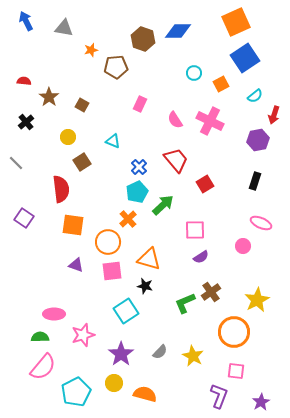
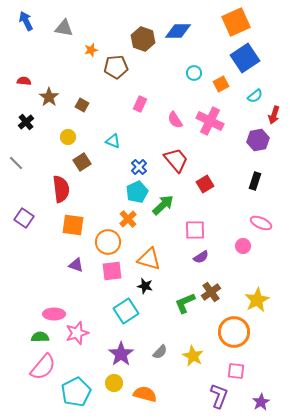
pink star at (83, 335): moved 6 px left, 2 px up
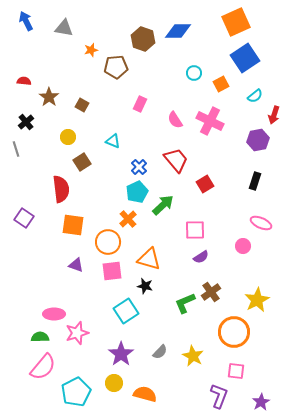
gray line at (16, 163): moved 14 px up; rotated 28 degrees clockwise
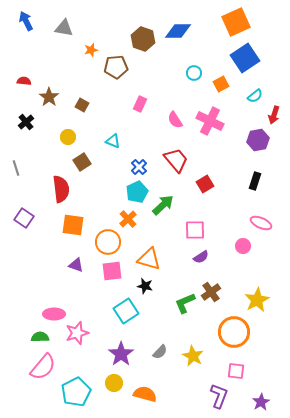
gray line at (16, 149): moved 19 px down
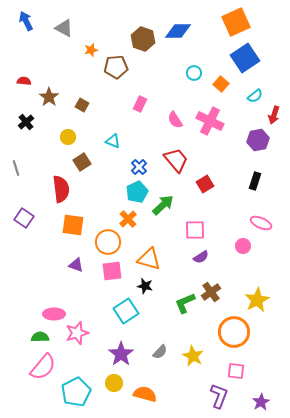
gray triangle at (64, 28): rotated 18 degrees clockwise
orange square at (221, 84): rotated 21 degrees counterclockwise
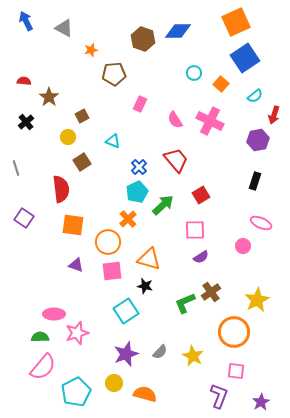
brown pentagon at (116, 67): moved 2 px left, 7 px down
brown square at (82, 105): moved 11 px down; rotated 32 degrees clockwise
red square at (205, 184): moved 4 px left, 11 px down
purple star at (121, 354): moved 5 px right; rotated 15 degrees clockwise
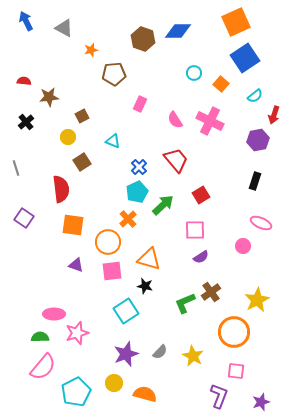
brown star at (49, 97): rotated 30 degrees clockwise
purple star at (261, 402): rotated 12 degrees clockwise
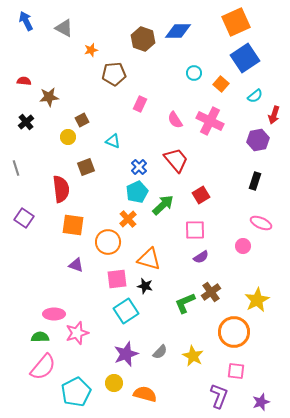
brown square at (82, 116): moved 4 px down
brown square at (82, 162): moved 4 px right, 5 px down; rotated 12 degrees clockwise
pink square at (112, 271): moved 5 px right, 8 px down
